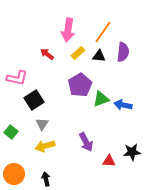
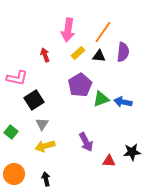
red arrow: moved 2 px left, 1 px down; rotated 32 degrees clockwise
blue arrow: moved 3 px up
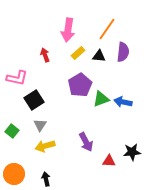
orange line: moved 4 px right, 3 px up
gray triangle: moved 2 px left, 1 px down
green square: moved 1 px right, 1 px up
